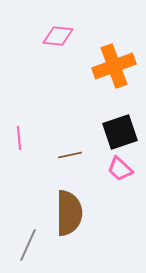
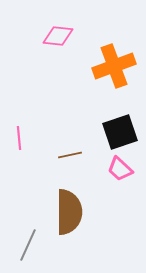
brown semicircle: moved 1 px up
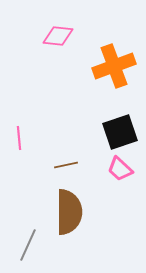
brown line: moved 4 px left, 10 px down
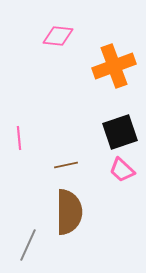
pink trapezoid: moved 2 px right, 1 px down
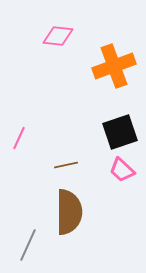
pink line: rotated 30 degrees clockwise
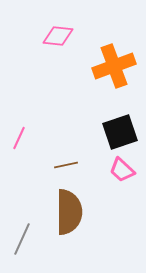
gray line: moved 6 px left, 6 px up
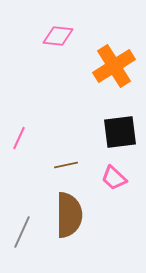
orange cross: rotated 12 degrees counterclockwise
black square: rotated 12 degrees clockwise
pink trapezoid: moved 8 px left, 8 px down
brown semicircle: moved 3 px down
gray line: moved 7 px up
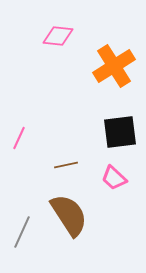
brown semicircle: rotated 33 degrees counterclockwise
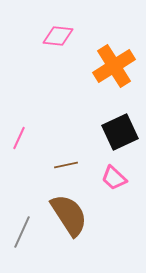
black square: rotated 18 degrees counterclockwise
